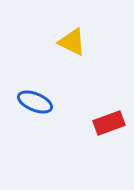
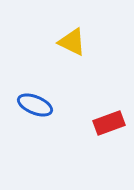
blue ellipse: moved 3 px down
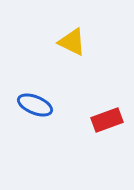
red rectangle: moved 2 px left, 3 px up
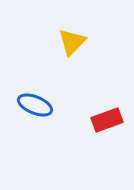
yellow triangle: rotated 48 degrees clockwise
